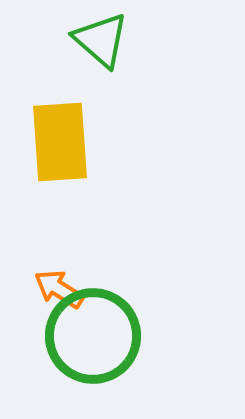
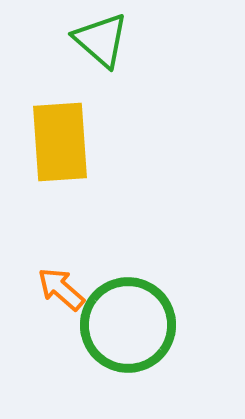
orange arrow: moved 2 px right; rotated 9 degrees clockwise
green circle: moved 35 px right, 11 px up
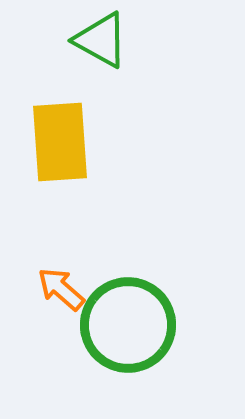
green triangle: rotated 12 degrees counterclockwise
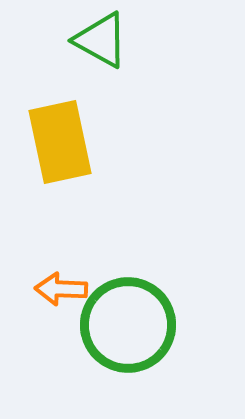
yellow rectangle: rotated 8 degrees counterclockwise
orange arrow: rotated 39 degrees counterclockwise
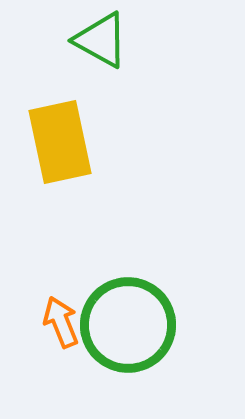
orange arrow: moved 33 px down; rotated 66 degrees clockwise
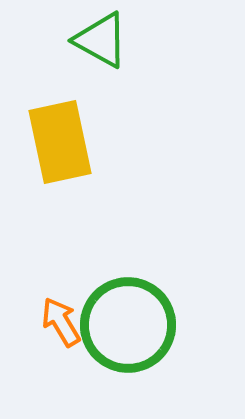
orange arrow: rotated 9 degrees counterclockwise
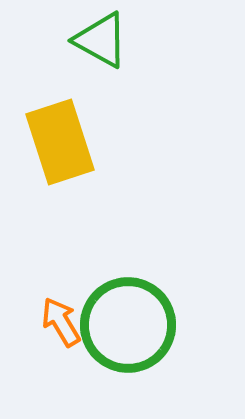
yellow rectangle: rotated 6 degrees counterclockwise
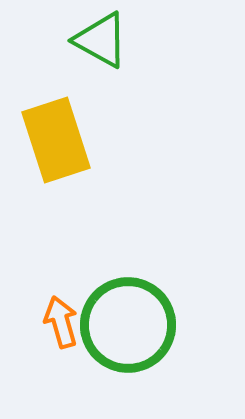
yellow rectangle: moved 4 px left, 2 px up
orange arrow: rotated 15 degrees clockwise
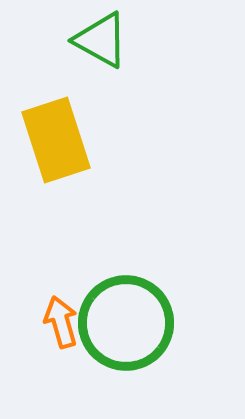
green circle: moved 2 px left, 2 px up
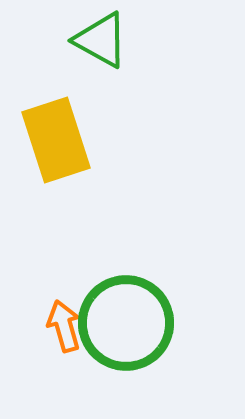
orange arrow: moved 3 px right, 4 px down
